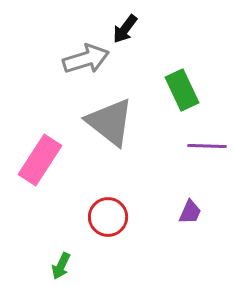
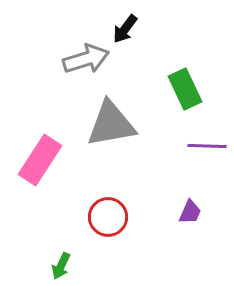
green rectangle: moved 3 px right, 1 px up
gray triangle: moved 1 px right, 2 px down; rotated 48 degrees counterclockwise
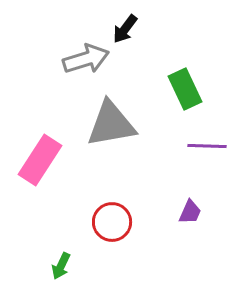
red circle: moved 4 px right, 5 px down
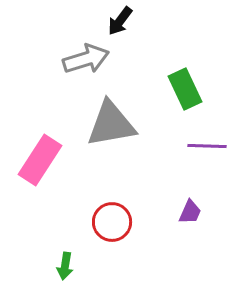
black arrow: moved 5 px left, 8 px up
green arrow: moved 4 px right; rotated 16 degrees counterclockwise
